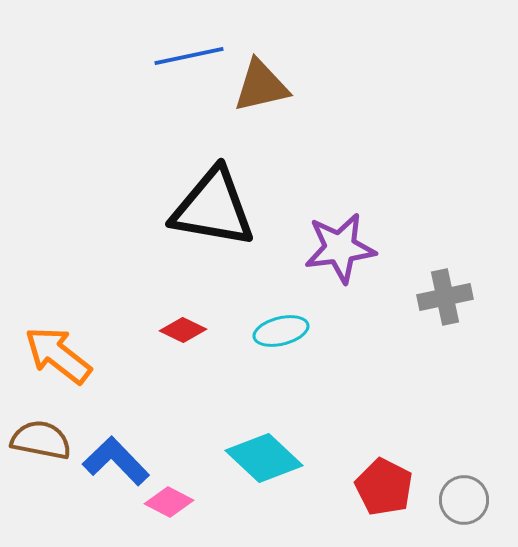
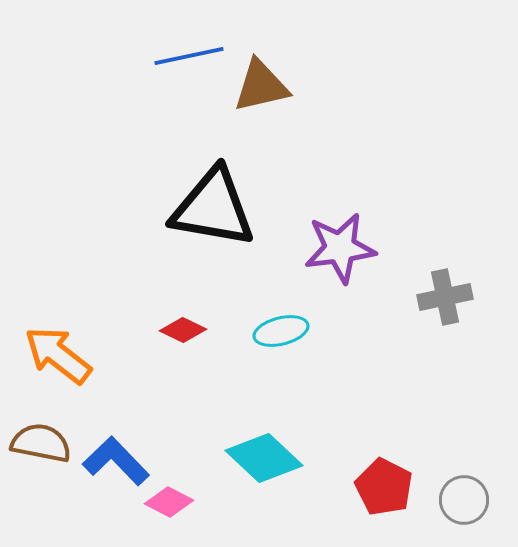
brown semicircle: moved 3 px down
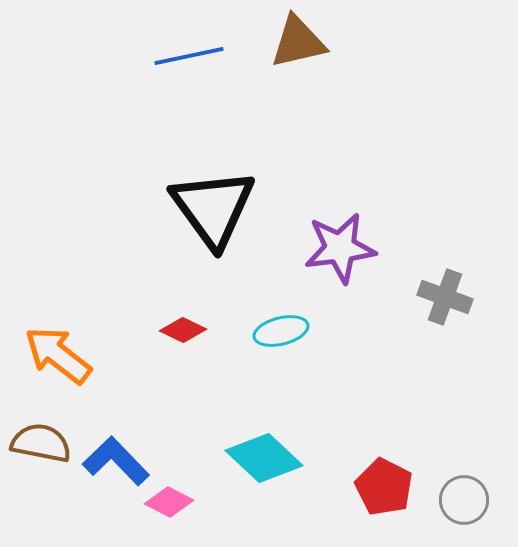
brown triangle: moved 37 px right, 44 px up
black triangle: rotated 44 degrees clockwise
gray cross: rotated 32 degrees clockwise
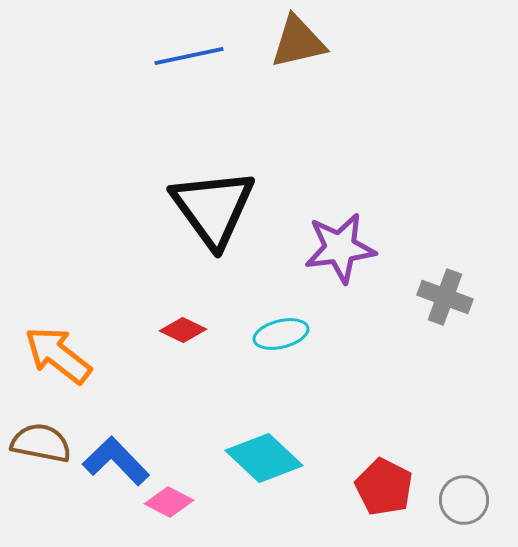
cyan ellipse: moved 3 px down
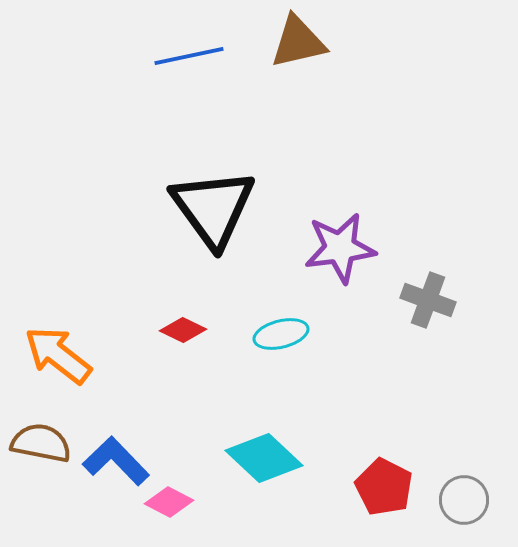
gray cross: moved 17 px left, 3 px down
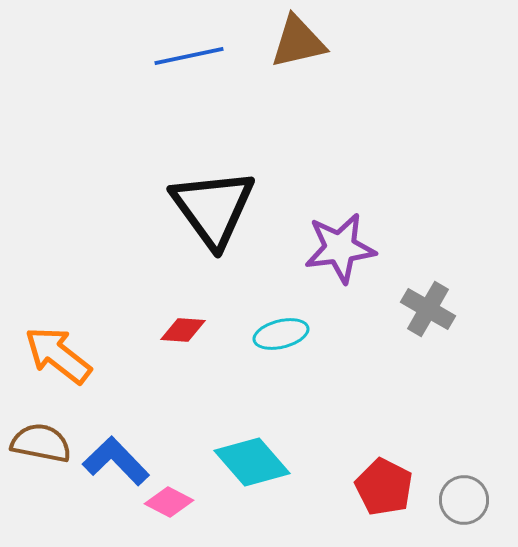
gray cross: moved 9 px down; rotated 10 degrees clockwise
red diamond: rotated 21 degrees counterclockwise
cyan diamond: moved 12 px left, 4 px down; rotated 6 degrees clockwise
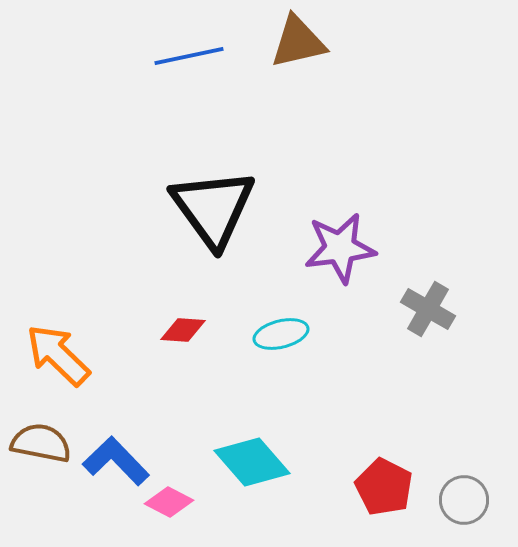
orange arrow: rotated 6 degrees clockwise
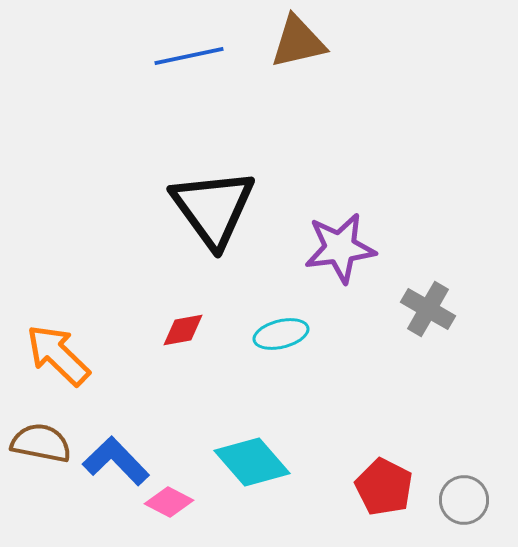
red diamond: rotated 15 degrees counterclockwise
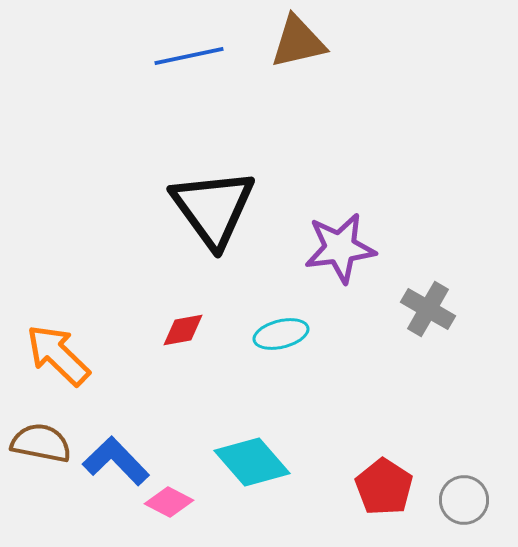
red pentagon: rotated 6 degrees clockwise
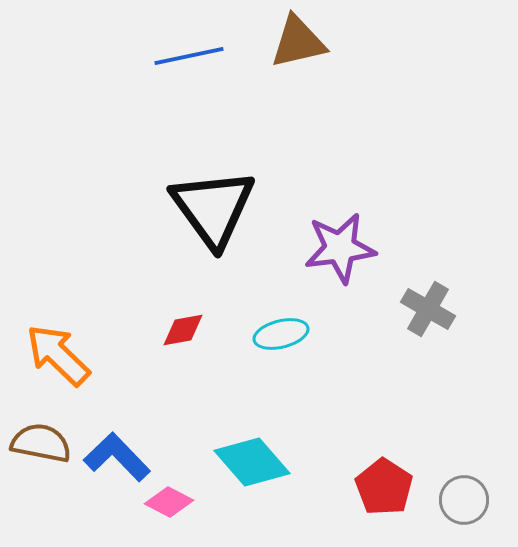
blue L-shape: moved 1 px right, 4 px up
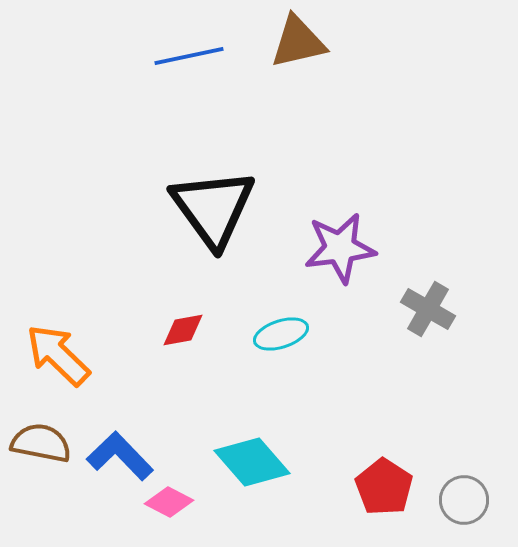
cyan ellipse: rotated 4 degrees counterclockwise
blue L-shape: moved 3 px right, 1 px up
